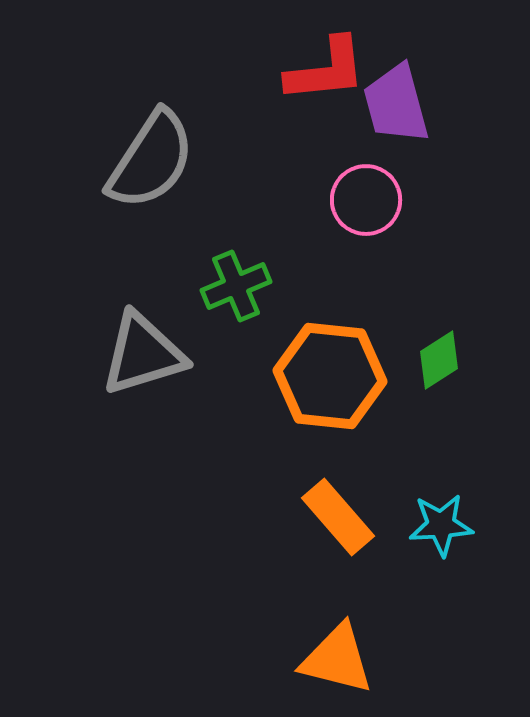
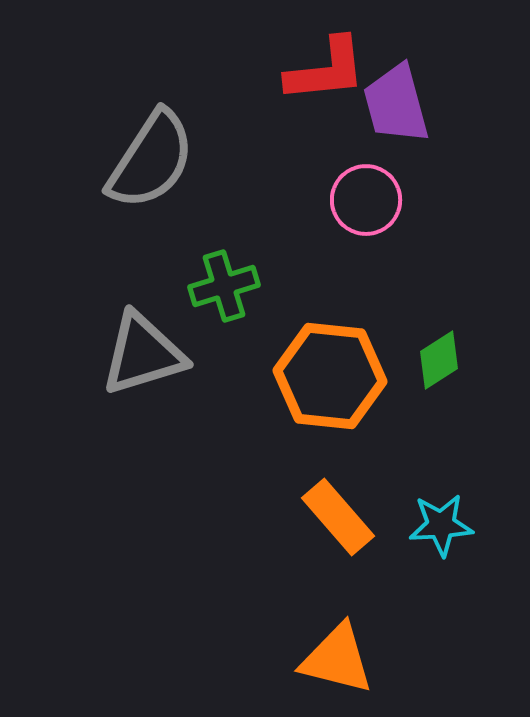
green cross: moved 12 px left; rotated 6 degrees clockwise
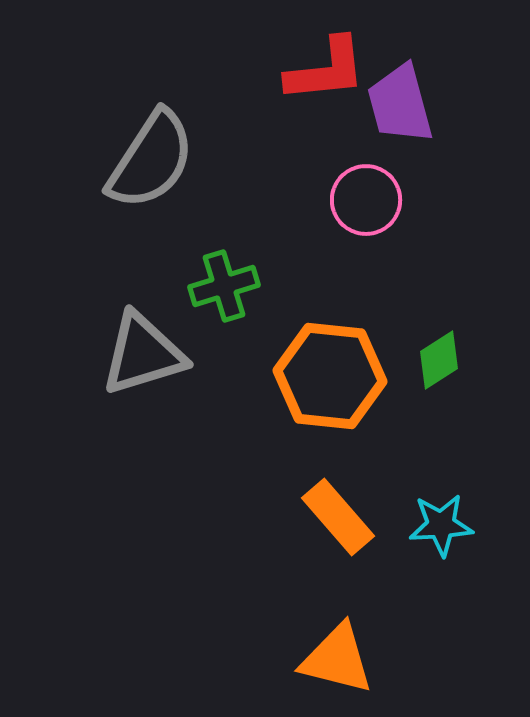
purple trapezoid: moved 4 px right
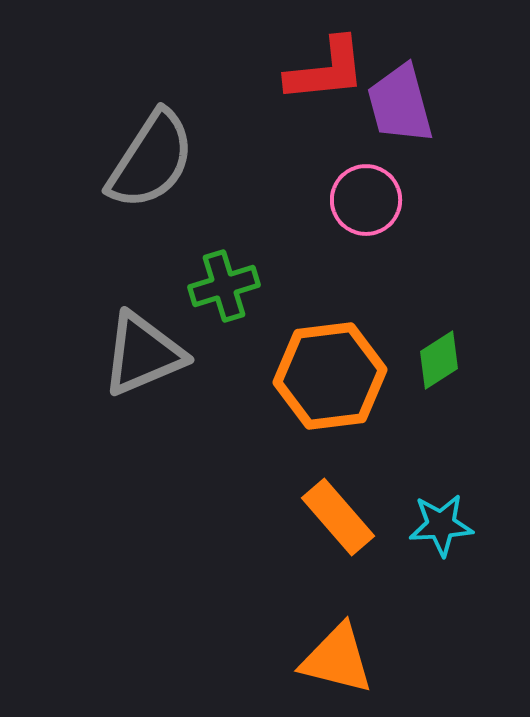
gray triangle: rotated 6 degrees counterclockwise
orange hexagon: rotated 13 degrees counterclockwise
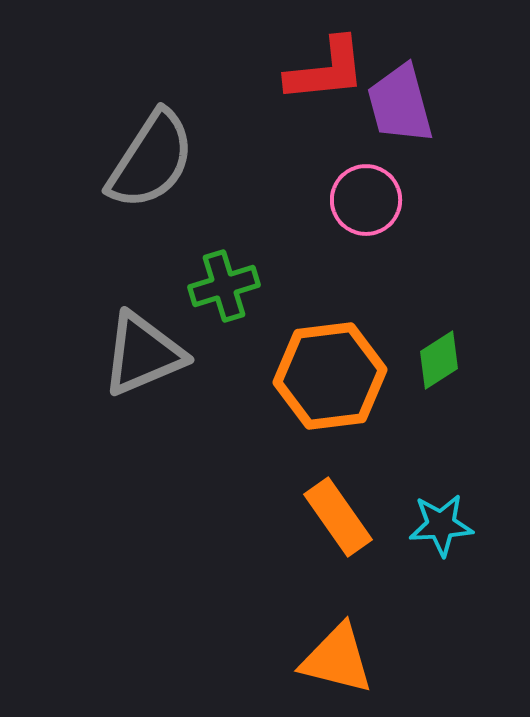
orange rectangle: rotated 6 degrees clockwise
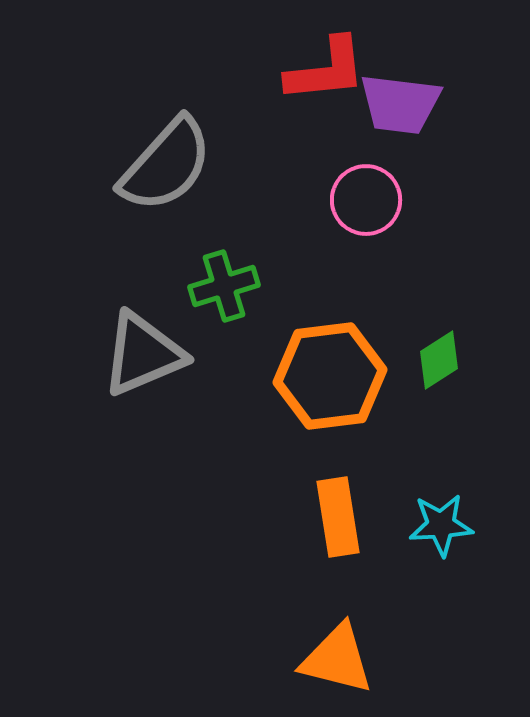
purple trapezoid: rotated 68 degrees counterclockwise
gray semicircle: moved 15 px right, 5 px down; rotated 9 degrees clockwise
orange rectangle: rotated 26 degrees clockwise
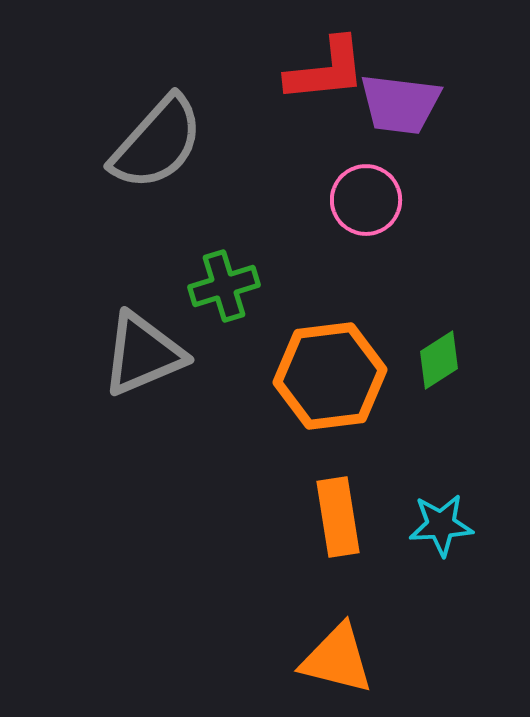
gray semicircle: moved 9 px left, 22 px up
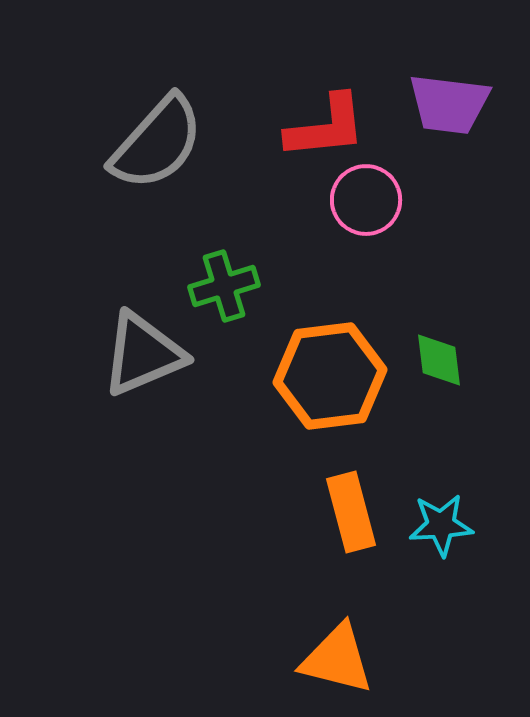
red L-shape: moved 57 px down
purple trapezoid: moved 49 px right
green diamond: rotated 64 degrees counterclockwise
orange rectangle: moved 13 px right, 5 px up; rotated 6 degrees counterclockwise
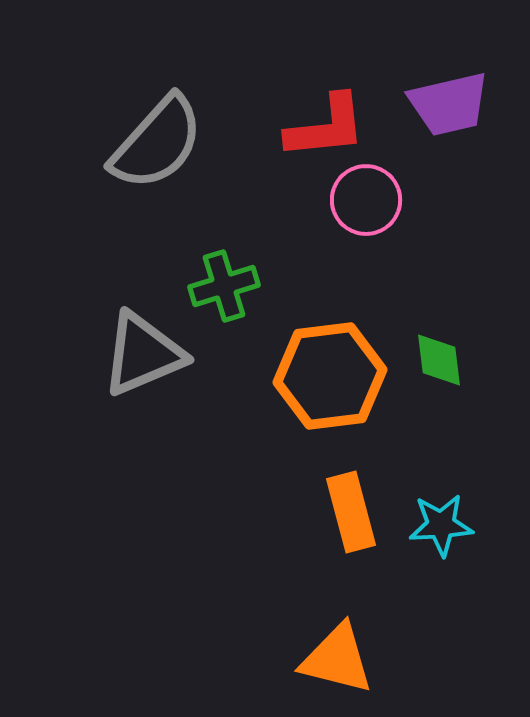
purple trapezoid: rotated 20 degrees counterclockwise
